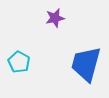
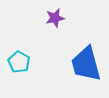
blue trapezoid: rotated 30 degrees counterclockwise
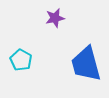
cyan pentagon: moved 2 px right, 2 px up
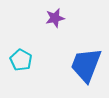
blue trapezoid: moved 1 px down; rotated 36 degrees clockwise
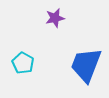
cyan pentagon: moved 2 px right, 3 px down
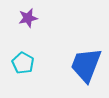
purple star: moved 27 px left
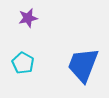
blue trapezoid: moved 3 px left
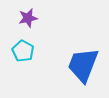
cyan pentagon: moved 12 px up
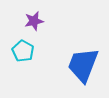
purple star: moved 6 px right, 3 px down
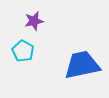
blue trapezoid: moved 1 px left; rotated 57 degrees clockwise
